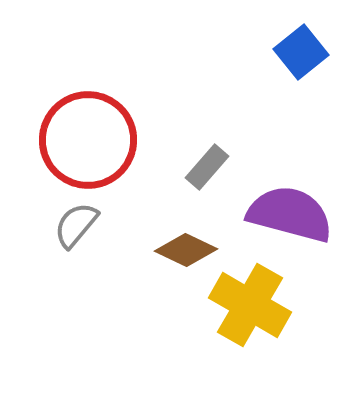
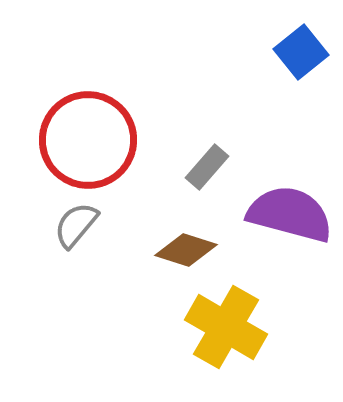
brown diamond: rotated 8 degrees counterclockwise
yellow cross: moved 24 px left, 22 px down
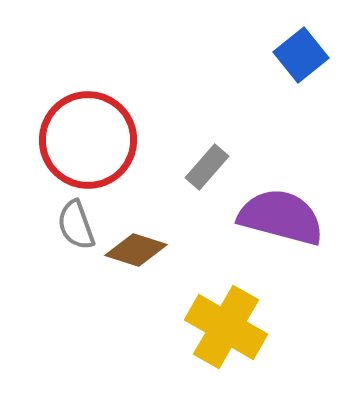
blue square: moved 3 px down
purple semicircle: moved 9 px left, 3 px down
gray semicircle: rotated 60 degrees counterclockwise
brown diamond: moved 50 px left
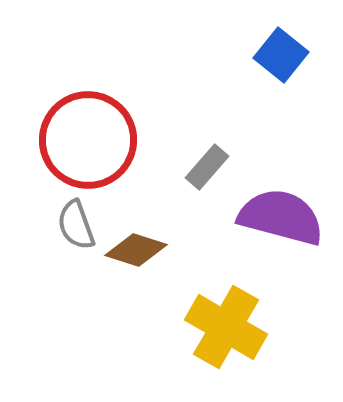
blue square: moved 20 px left; rotated 12 degrees counterclockwise
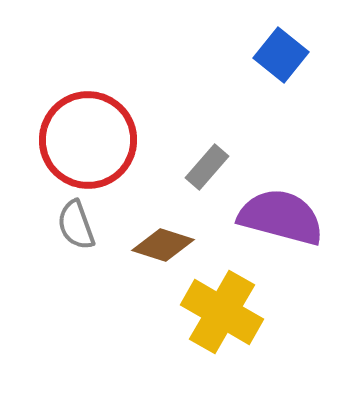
brown diamond: moved 27 px right, 5 px up
yellow cross: moved 4 px left, 15 px up
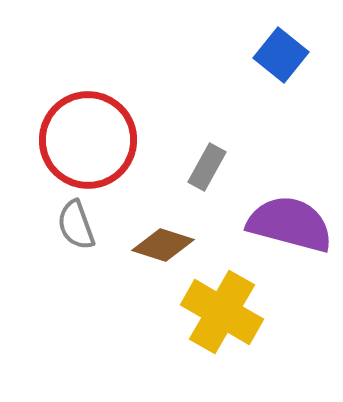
gray rectangle: rotated 12 degrees counterclockwise
purple semicircle: moved 9 px right, 7 px down
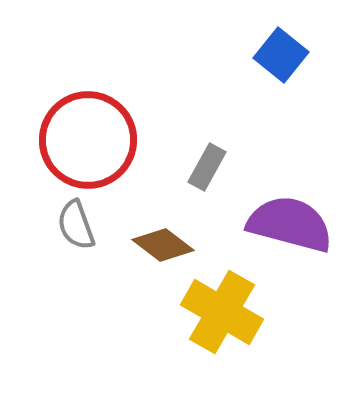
brown diamond: rotated 20 degrees clockwise
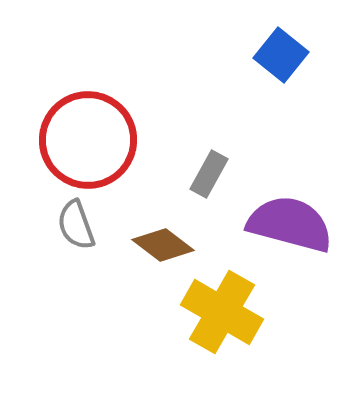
gray rectangle: moved 2 px right, 7 px down
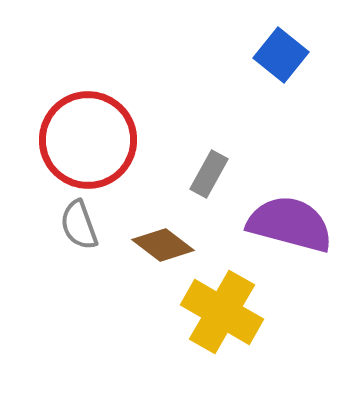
gray semicircle: moved 3 px right
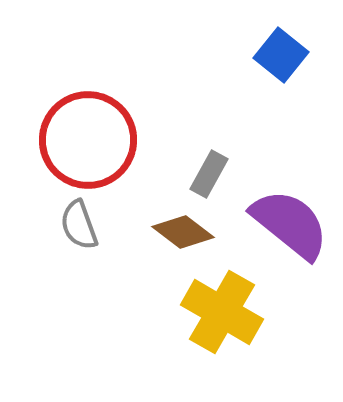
purple semicircle: rotated 24 degrees clockwise
brown diamond: moved 20 px right, 13 px up
